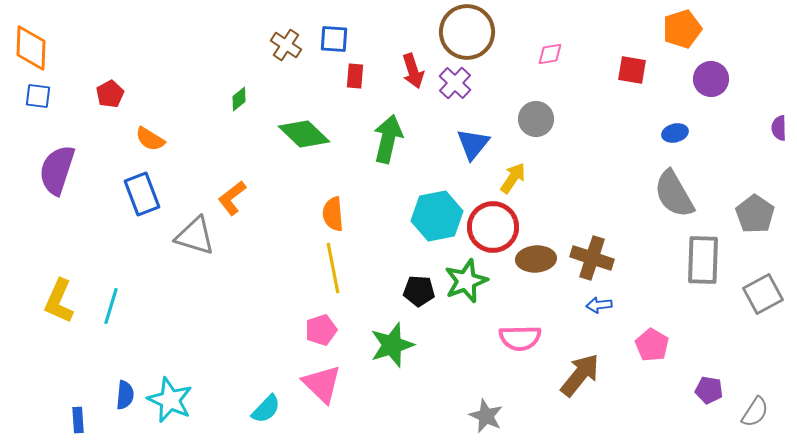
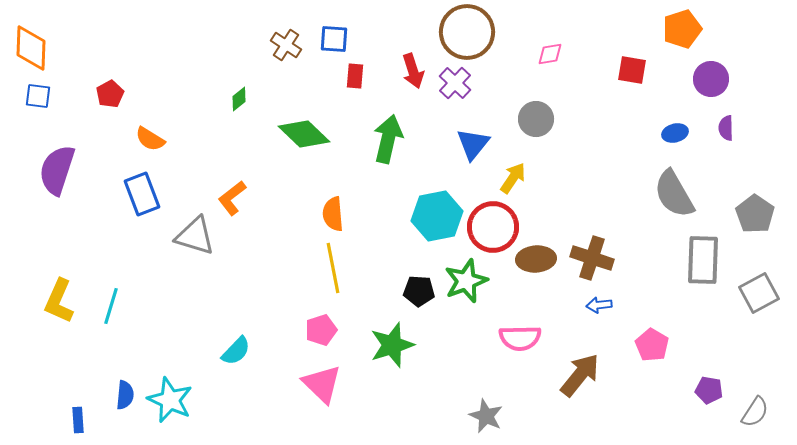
purple semicircle at (779, 128): moved 53 px left
gray square at (763, 294): moved 4 px left, 1 px up
cyan semicircle at (266, 409): moved 30 px left, 58 px up
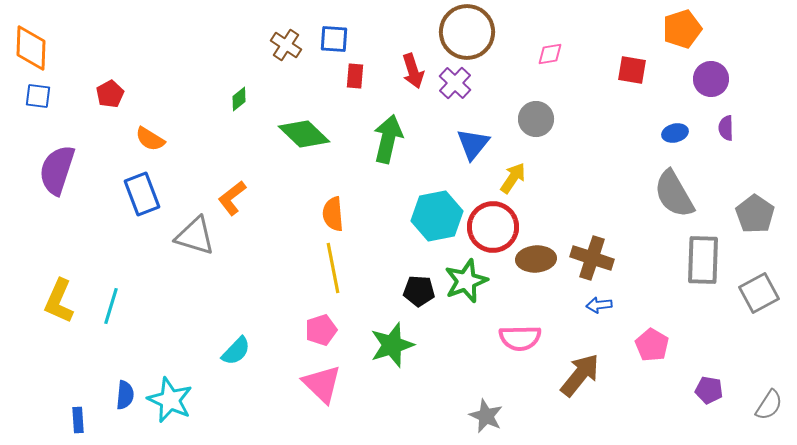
gray semicircle at (755, 412): moved 14 px right, 7 px up
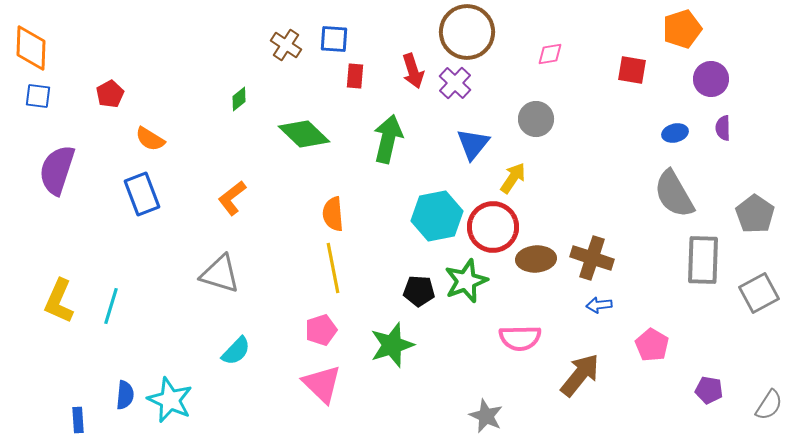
purple semicircle at (726, 128): moved 3 px left
gray triangle at (195, 236): moved 25 px right, 38 px down
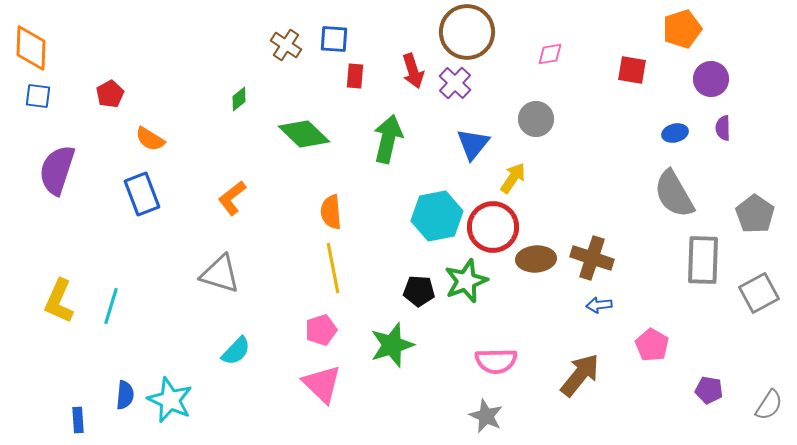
orange semicircle at (333, 214): moved 2 px left, 2 px up
pink semicircle at (520, 338): moved 24 px left, 23 px down
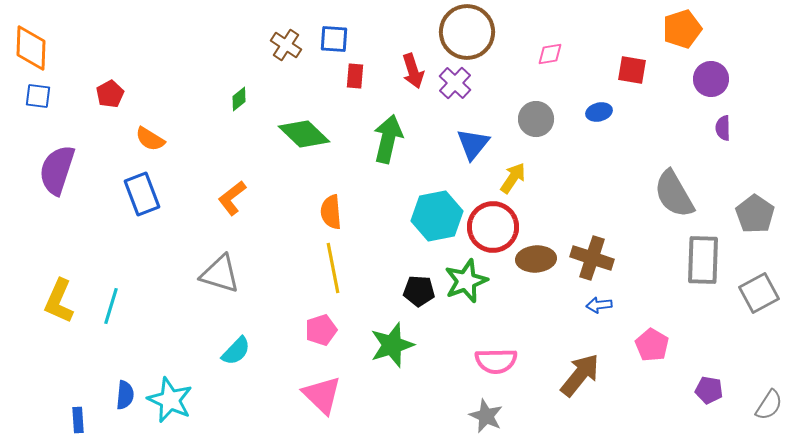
blue ellipse at (675, 133): moved 76 px left, 21 px up
pink triangle at (322, 384): moved 11 px down
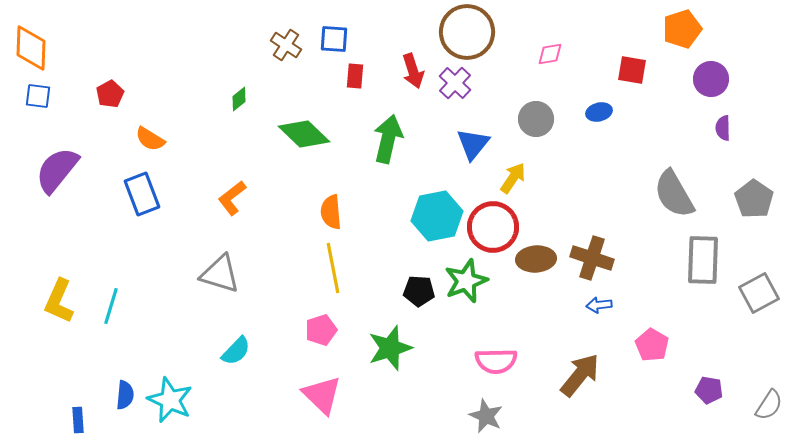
purple semicircle at (57, 170): rotated 21 degrees clockwise
gray pentagon at (755, 214): moved 1 px left, 15 px up
green star at (392, 345): moved 2 px left, 3 px down
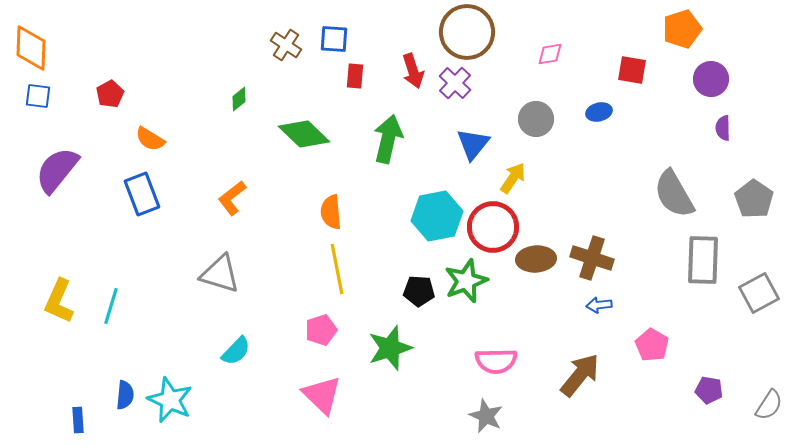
yellow line at (333, 268): moved 4 px right, 1 px down
